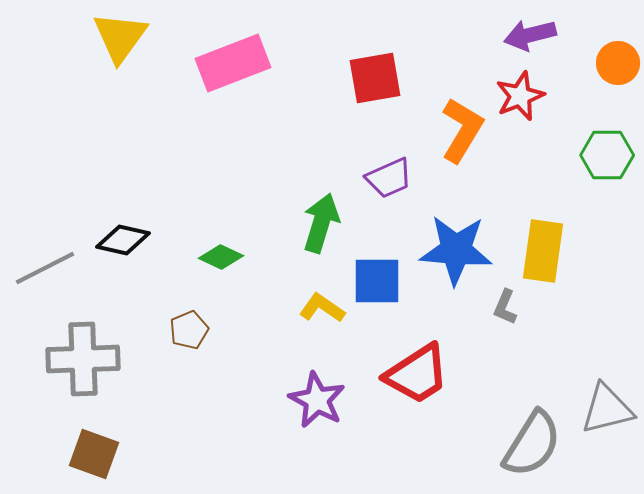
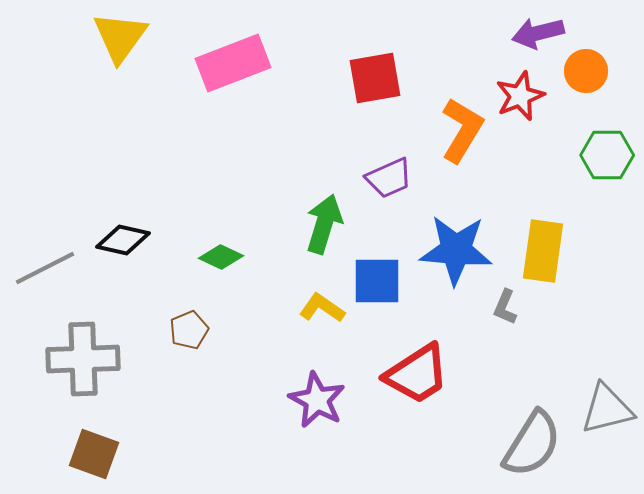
purple arrow: moved 8 px right, 2 px up
orange circle: moved 32 px left, 8 px down
green arrow: moved 3 px right, 1 px down
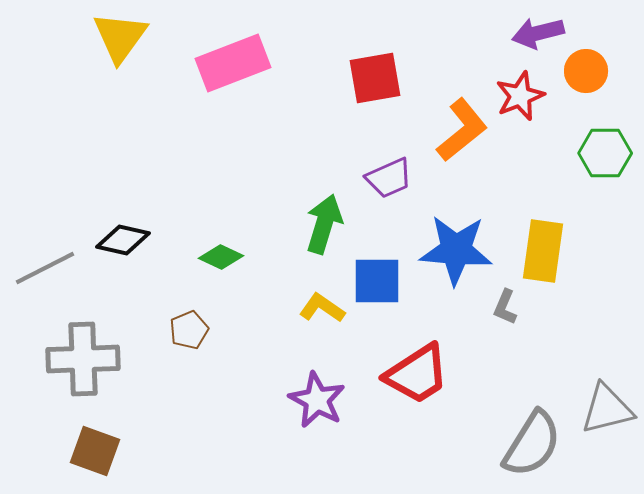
orange L-shape: rotated 20 degrees clockwise
green hexagon: moved 2 px left, 2 px up
brown square: moved 1 px right, 3 px up
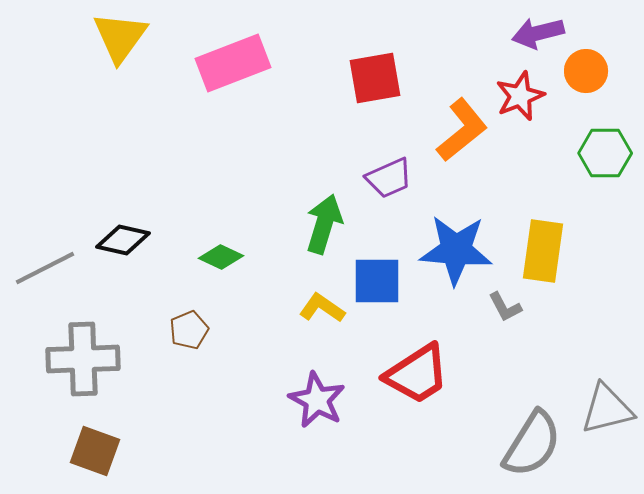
gray L-shape: rotated 51 degrees counterclockwise
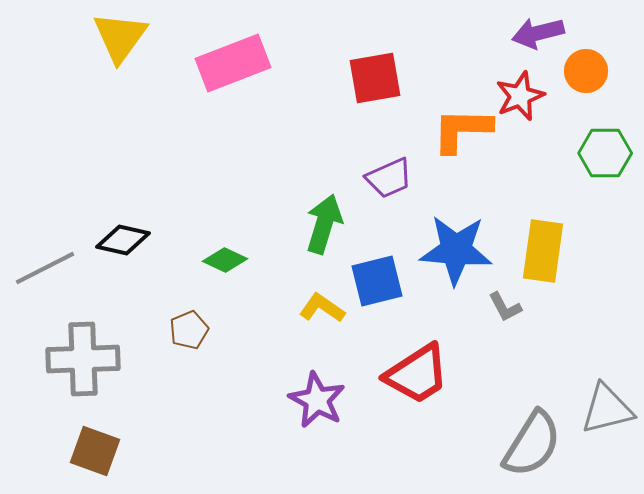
orange L-shape: rotated 140 degrees counterclockwise
green diamond: moved 4 px right, 3 px down
blue square: rotated 14 degrees counterclockwise
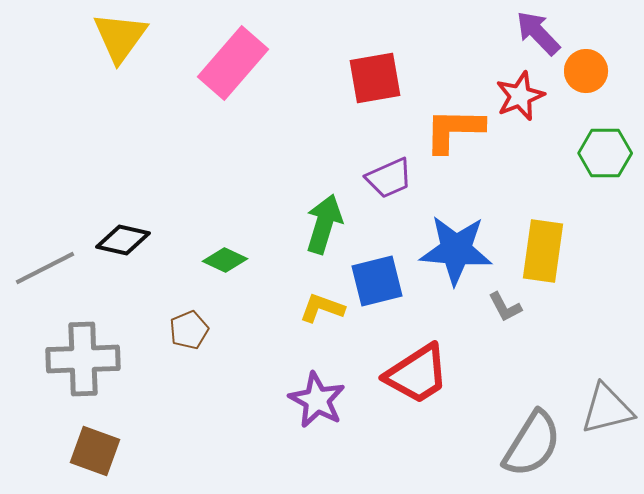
purple arrow: rotated 60 degrees clockwise
pink rectangle: rotated 28 degrees counterclockwise
orange L-shape: moved 8 px left
yellow L-shape: rotated 15 degrees counterclockwise
